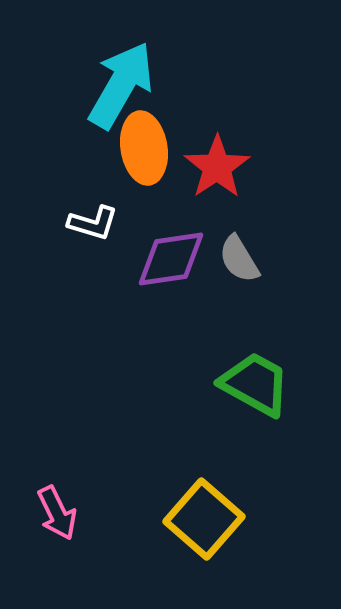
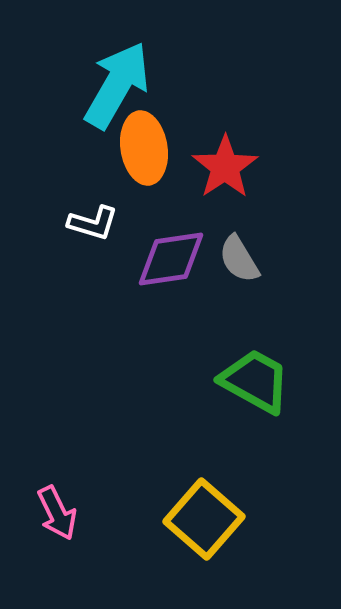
cyan arrow: moved 4 px left
red star: moved 8 px right
green trapezoid: moved 3 px up
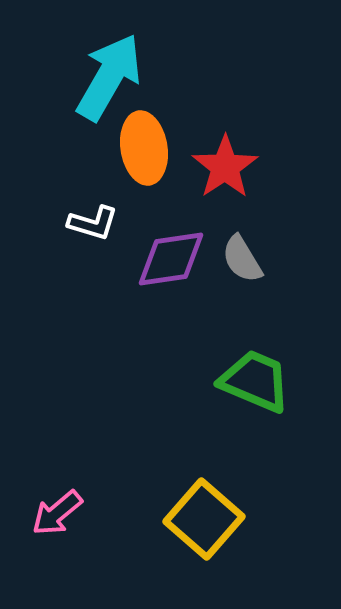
cyan arrow: moved 8 px left, 8 px up
gray semicircle: moved 3 px right
green trapezoid: rotated 6 degrees counterclockwise
pink arrow: rotated 76 degrees clockwise
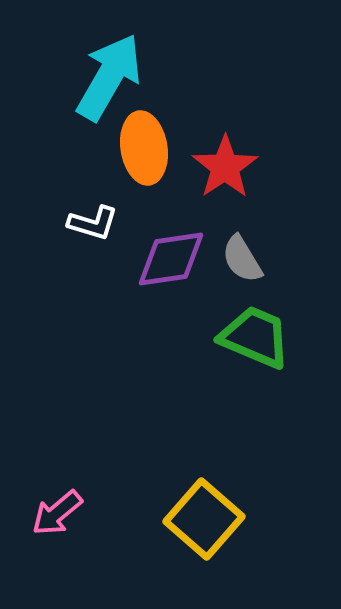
green trapezoid: moved 44 px up
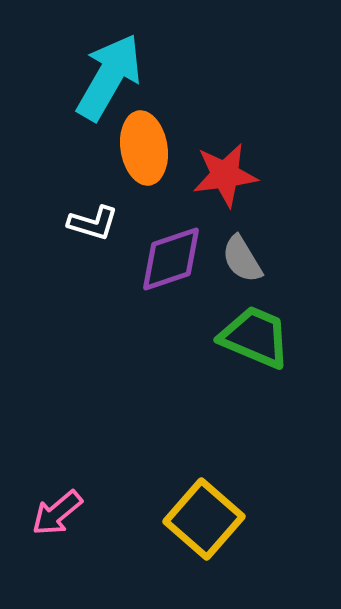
red star: moved 8 px down; rotated 26 degrees clockwise
purple diamond: rotated 10 degrees counterclockwise
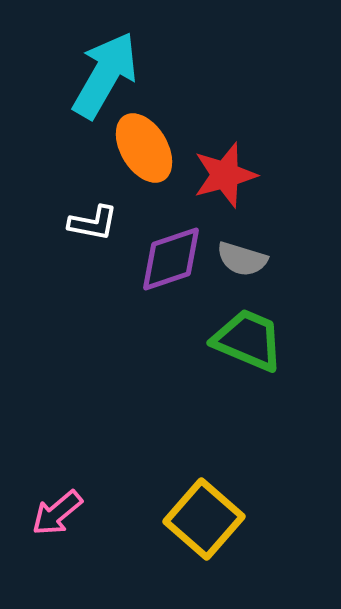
cyan arrow: moved 4 px left, 2 px up
orange ellipse: rotated 22 degrees counterclockwise
red star: rotated 8 degrees counterclockwise
white L-shape: rotated 6 degrees counterclockwise
gray semicircle: rotated 42 degrees counterclockwise
green trapezoid: moved 7 px left, 3 px down
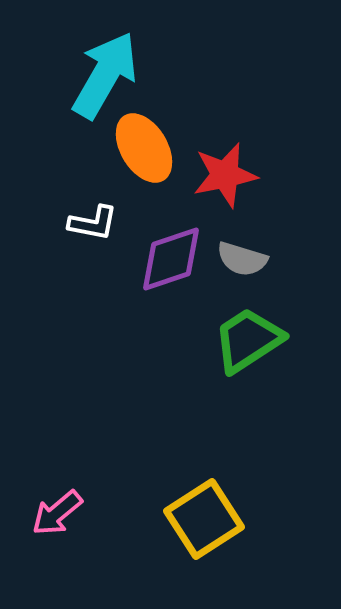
red star: rotated 4 degrees clockwise
green trapezoid: rotated 56 degrees counterclockwise
yellow square: rotated 16 degrees clockwise
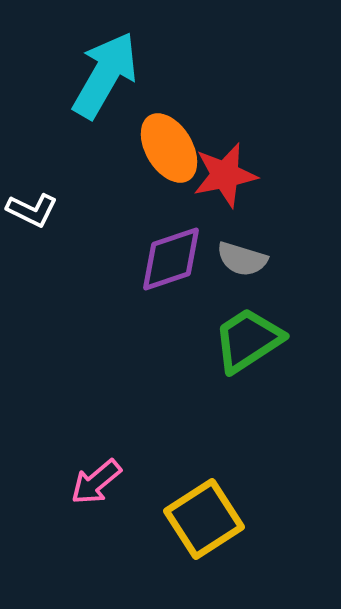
orange ellipse: moved 25 px right
white L-shape: moved 61 px left, 13 px up; rotated 15 degrees clockwise
pink arrow: moved 39 px right, 31 px up
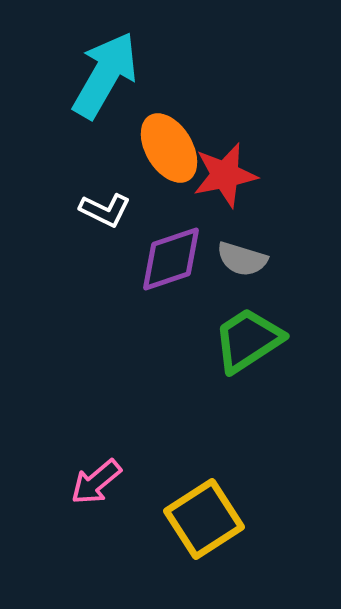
white L-shape: moved 73 px right
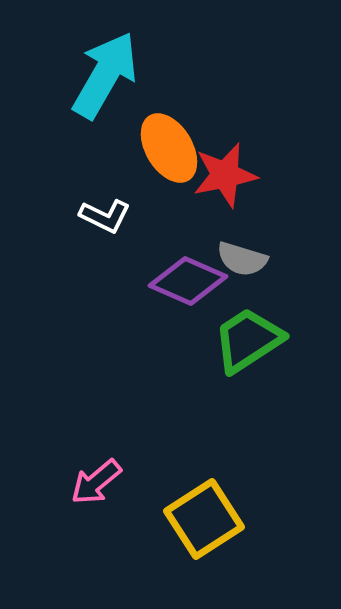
white L-shape: moved 6 px down
purple diamond: moved 17 px right, 22 px down; rotated 42 degrees clockwise
